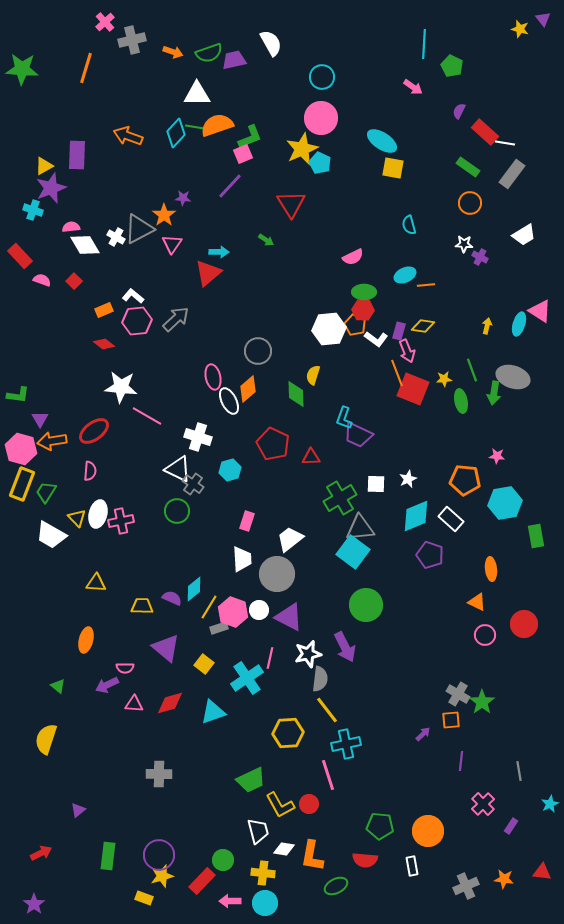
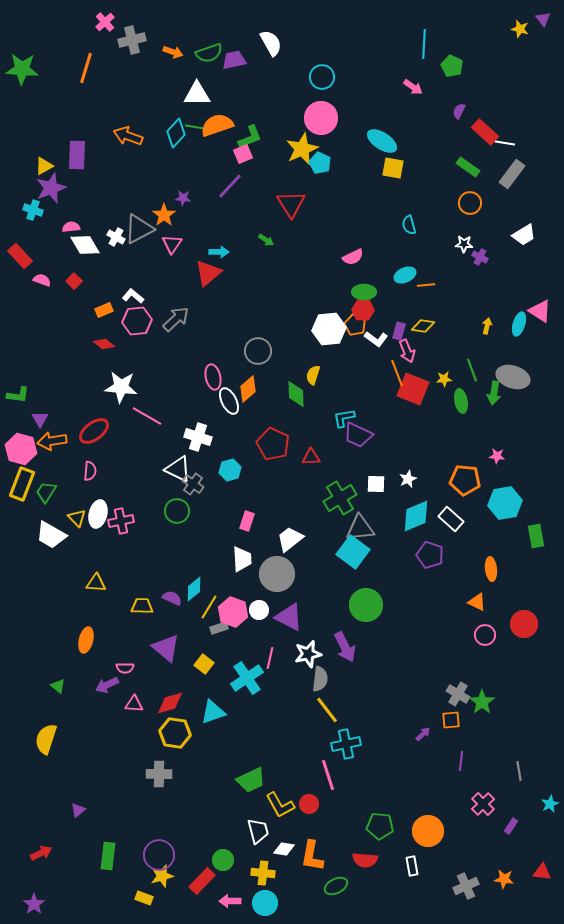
cyan L-shape at (344, 418): rotated 60 degrees clockwise
yellow hexagon at (288, 733): moved 113 px left; rotated 12 degrees clockwise
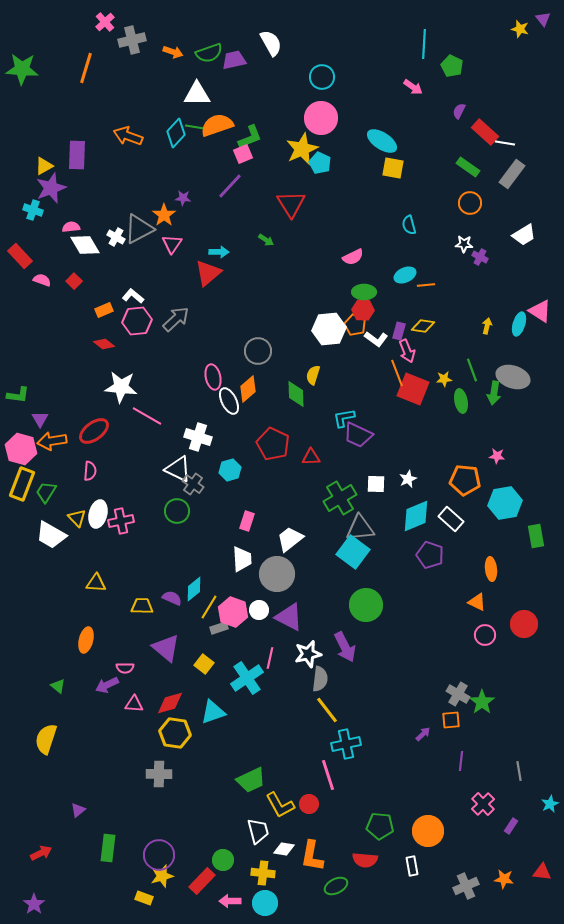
green rectangle at (108, 856): moved 8 px up
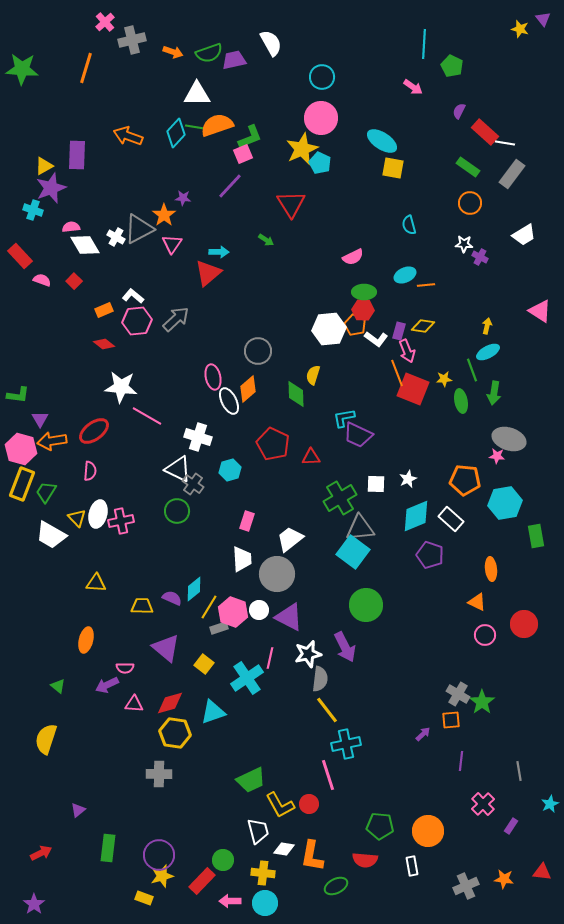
cyan ellipse at (519, 324): moved 31 px left, 28 px down; rotated 45 degrees clockwise
gray ellipse at (513, 377): moved 4 px left, 62 px down
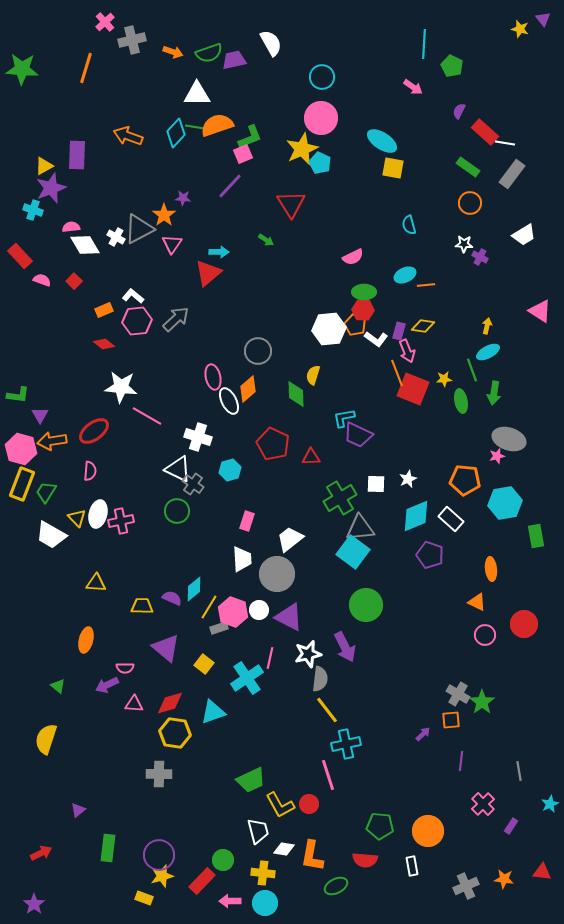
purple triangle at (40, 419): moved 4 px up
pink star at (497, 456): rotated 21 degrees counterclockwise
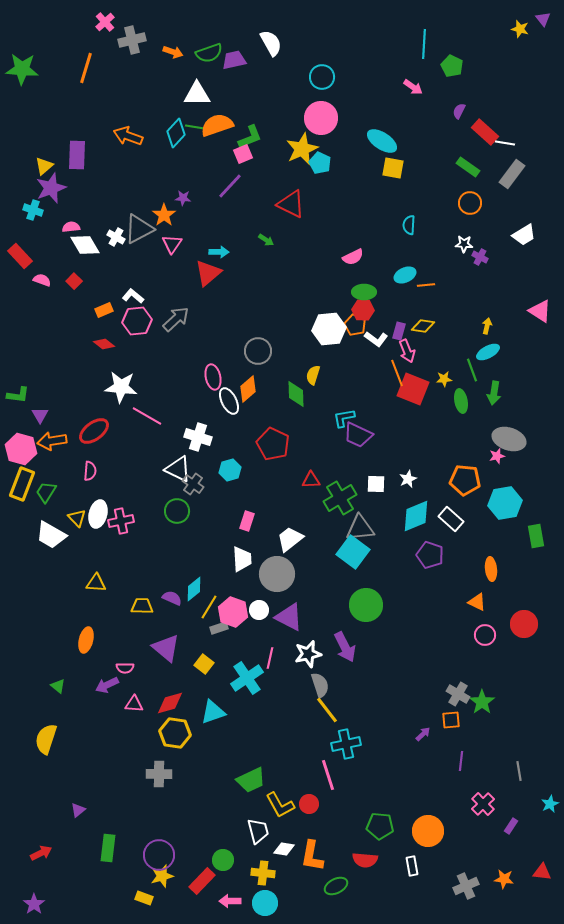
yellow triangle at (44, 166): rotated 12 degrees counterclockwise
red triangle at (291, 204): rotated 32 degrees counterclockwise
cyan semicircle at (409, 225): rotated 18 degrees clockwise
red triangle at (311, 457): moved 23 px down
gray semicircle at (320, 679): moved 6 px down; rotated 25 degrees counterclockwise
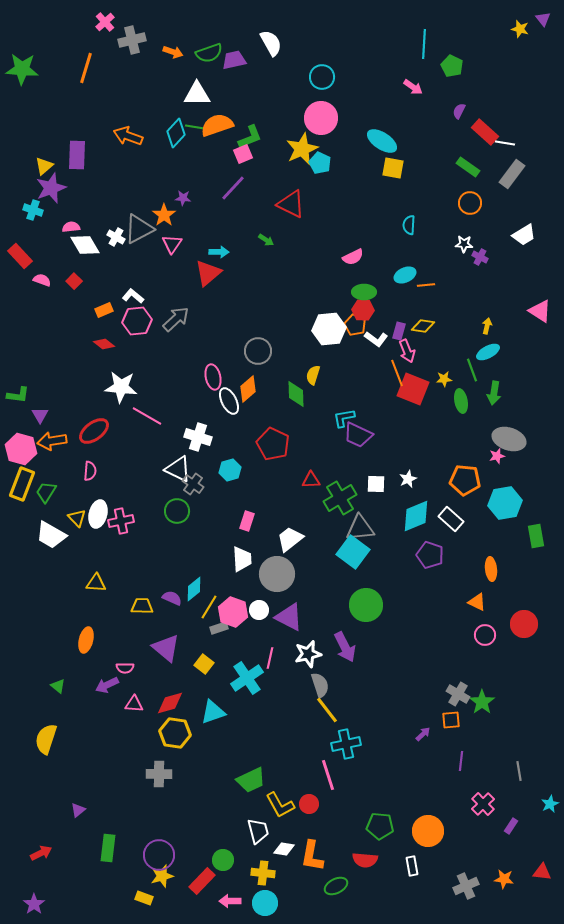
purple line at (230, 186): moved 3 px right, 2 px down
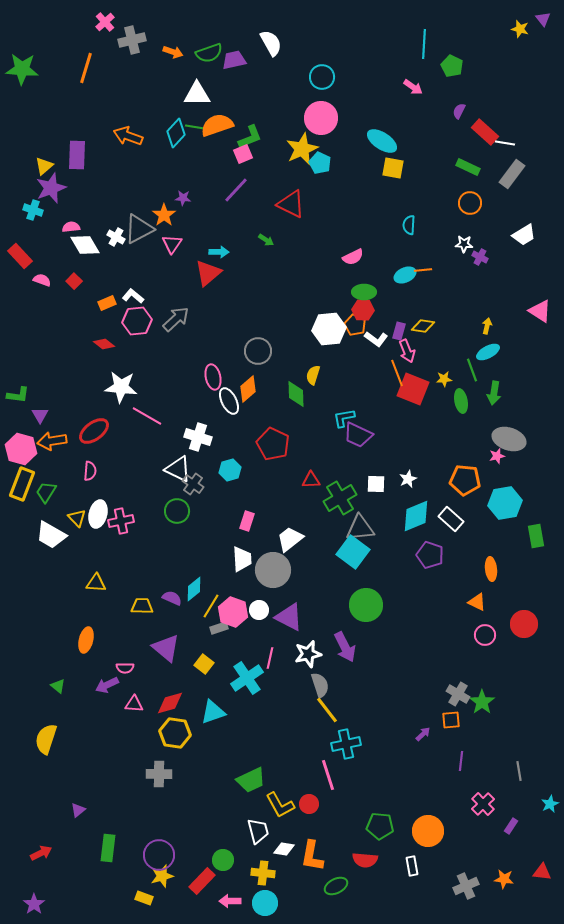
green rectangle at (468, 167): rotated 10 degrees counterclockwise
purple line at (233, 188): moved 3 px right, 2 px down
orange line at (426, 285): moved 3 px left, 15 px up
orange rectangle at (104, 310): moved 3 px right, 7 px up
gray circle at (277, 574): moved 4 px left, 4 px up
yellow line at (209, 607): moved 2 px right, 1 px up
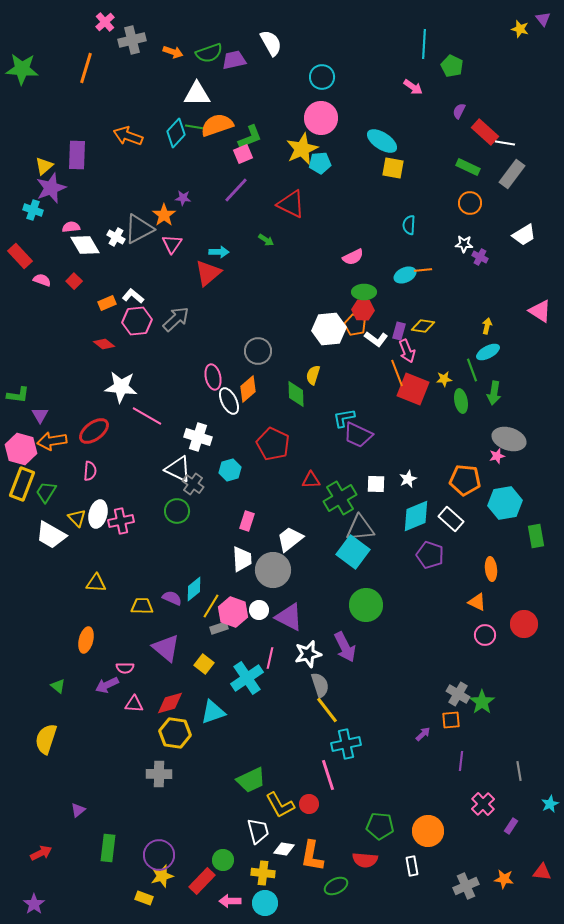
cyan pentagon at (320, 163): rotated 30 degrees counterclockwise
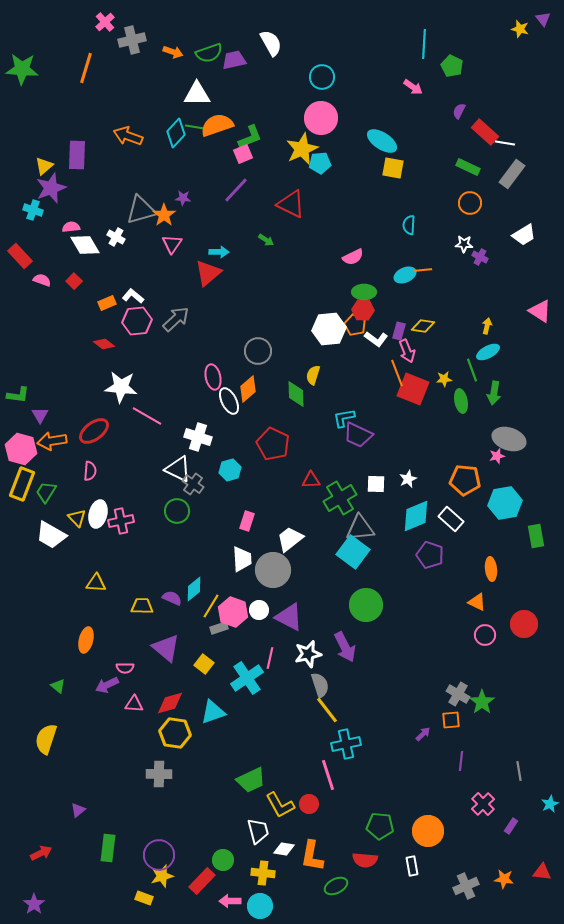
gray triangle at (139, 229): moved 2 px right, 19 px up; rotated 12 degrees clockwise
cyan circle at (265, 903): moved 5 px left, 3 px down
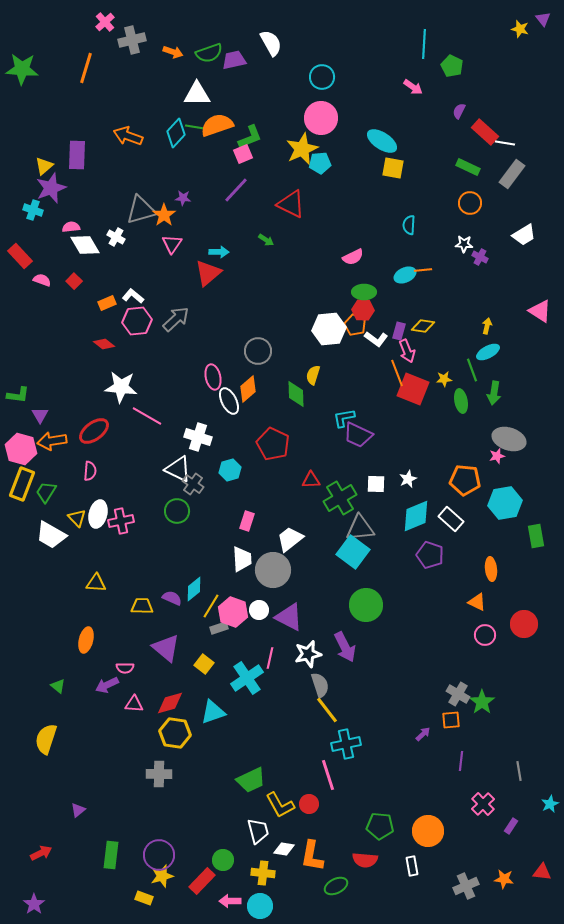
green rectangle at (108, 848): moved 3 px right, 7 px down
